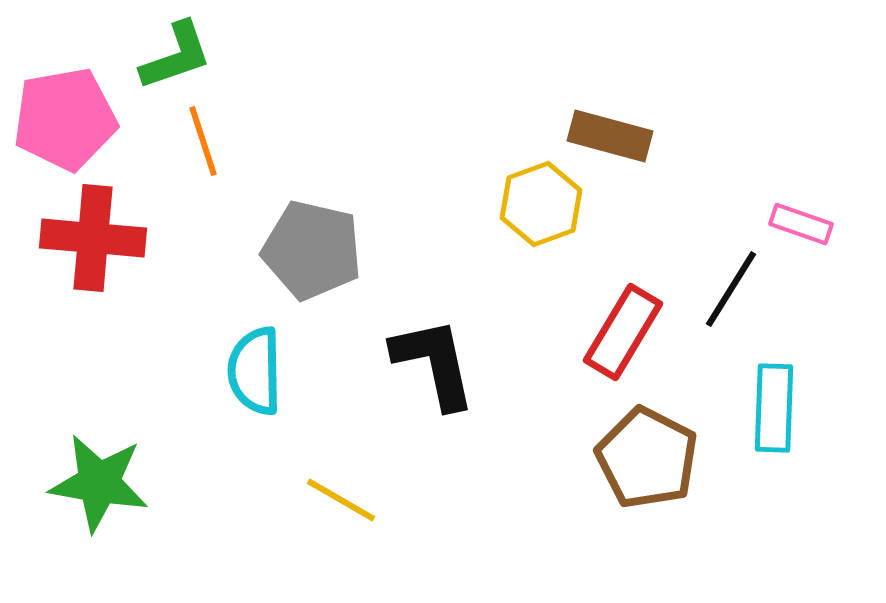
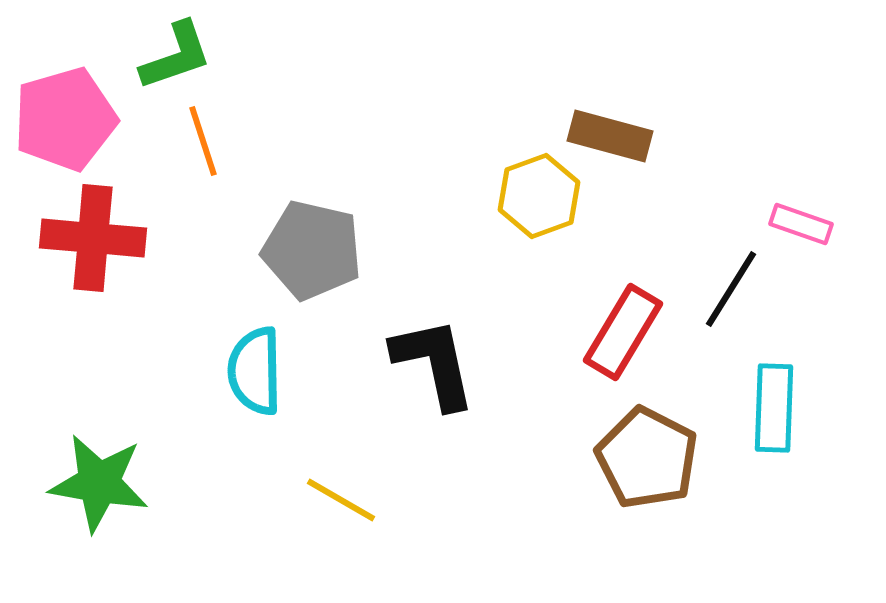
pink pentagon: rotated 6 degrees counterclockwise
yellow hexagon: moved 2 px left, 8 px up
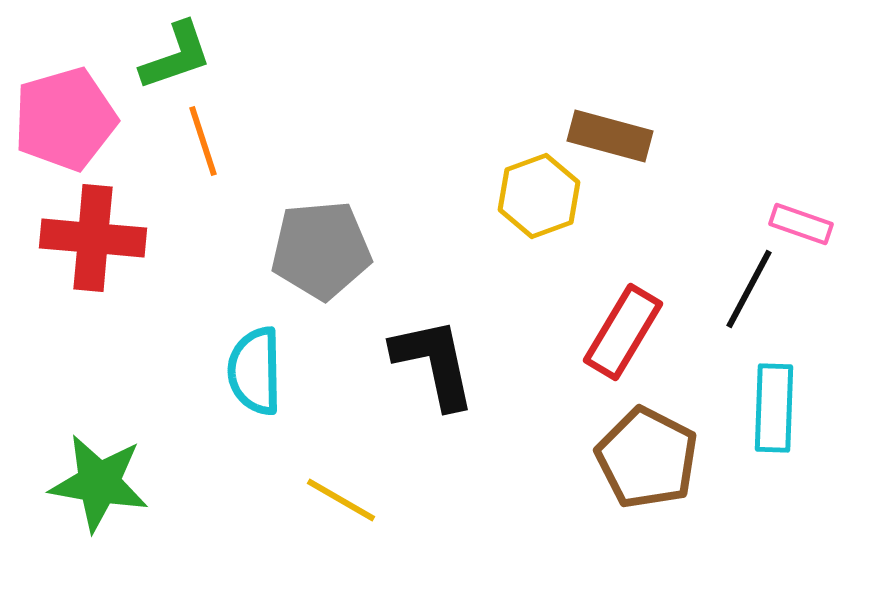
gray pentagon: moved 9 px right; rotated 18 degrees counterclockwise
black line: moved 18 px right; rotated 4 degrees counterclockwise
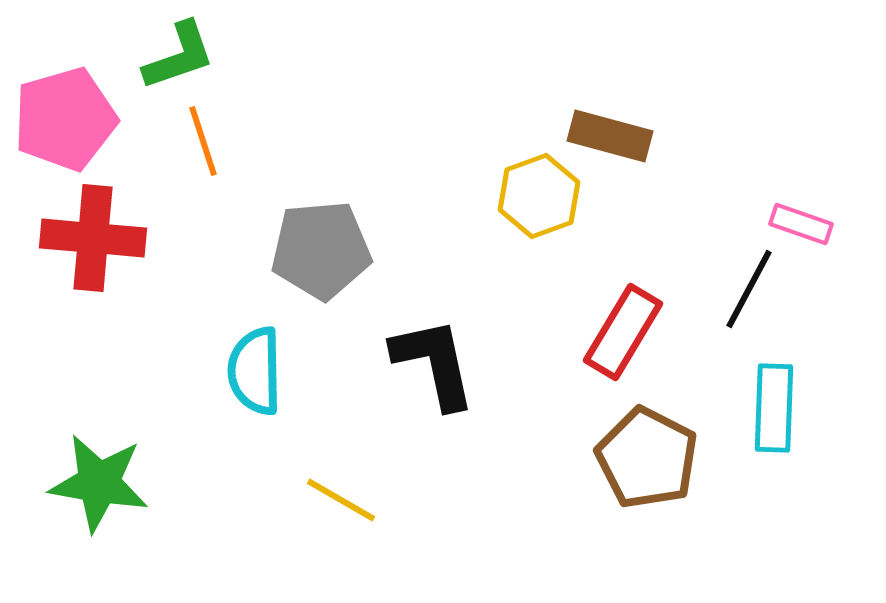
green L-shape: moved 3 px right
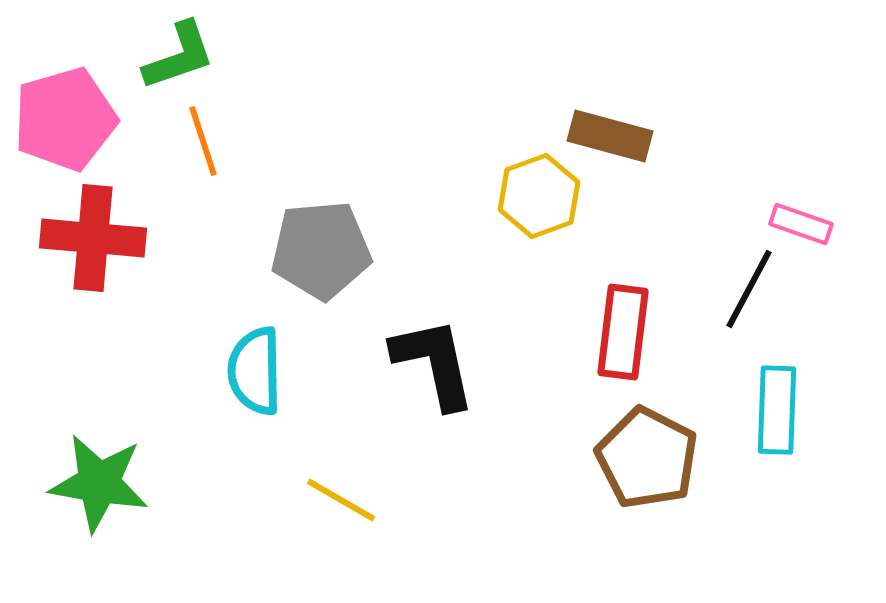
red rectangle: rotated 24 degrees counterclockwise
cyan rectangle: moved 3 px right, 2 px down
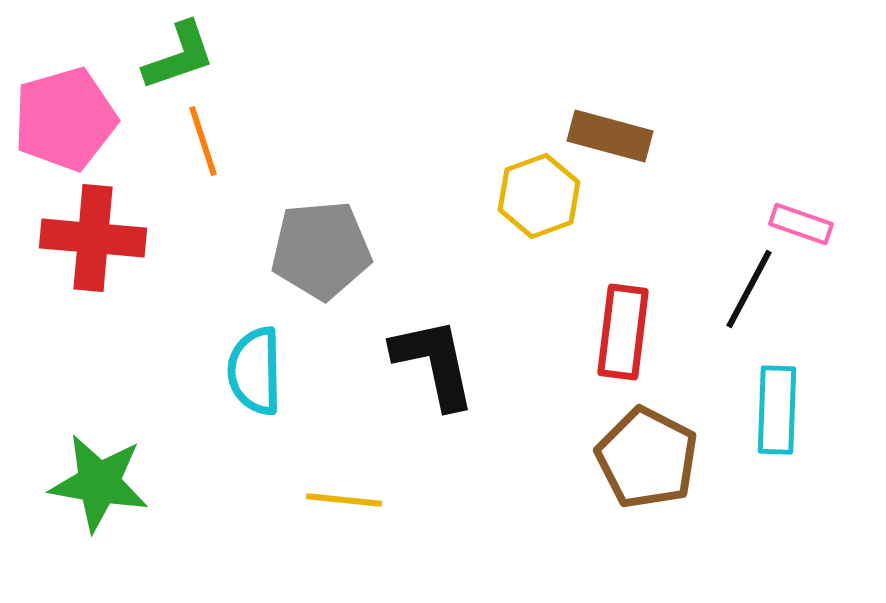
yellow line: moved 3 px right; rotated 24 degrees counterclockwise
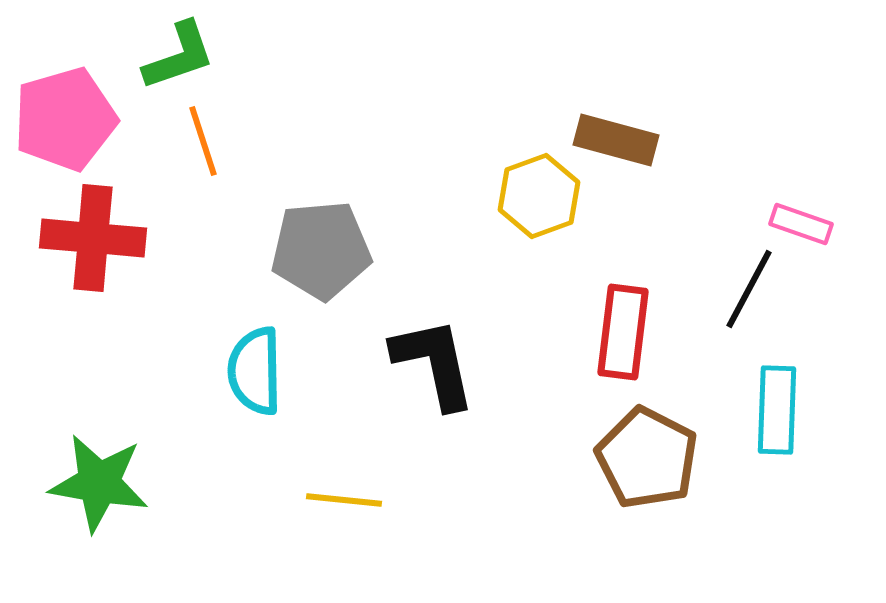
brown rectangle: moved 6 px right, 4 px down
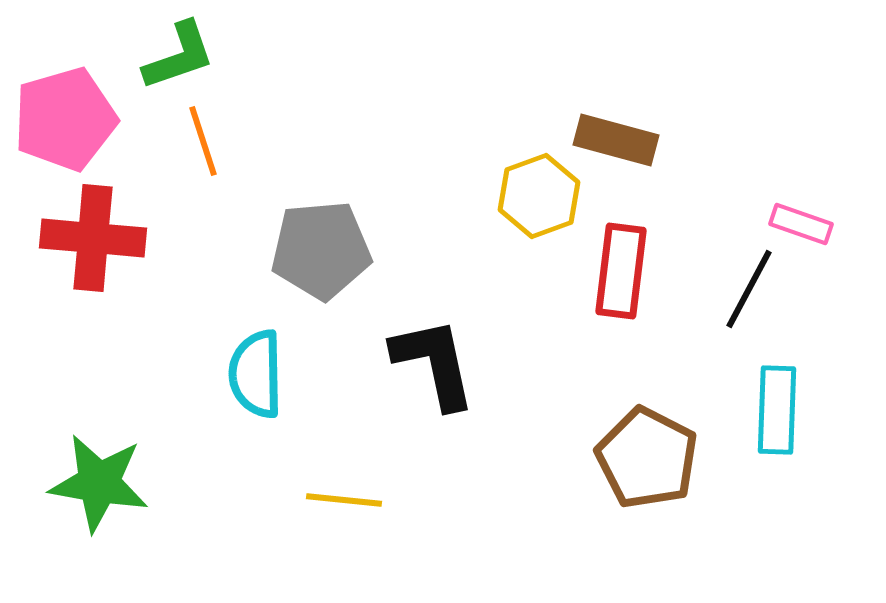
red rectangle: moved 2 px left, 61 px up
cyan semicircle: moved 1 px right, 3 px down
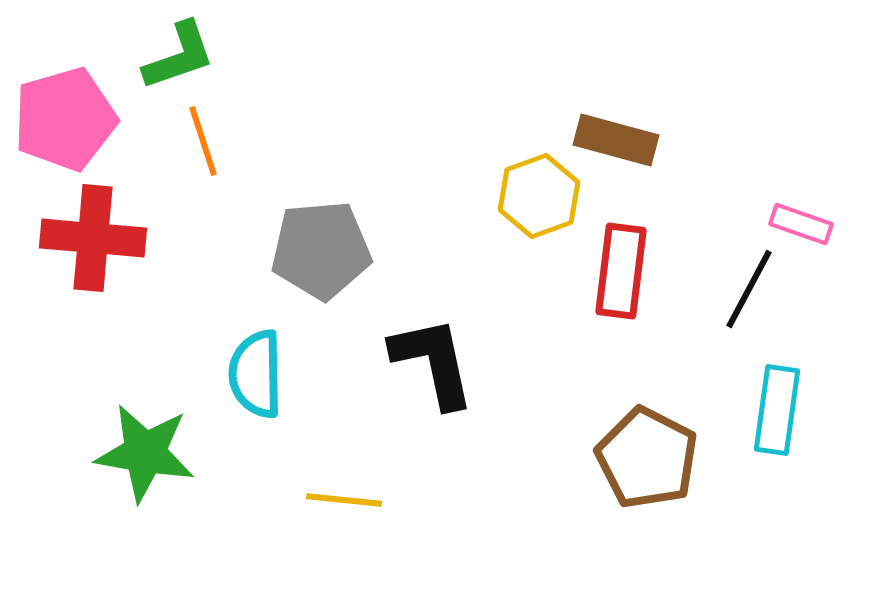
black L-shape: moved 1 px left, 1 px up
cyan rectangle: rotated 6 degrees clockwise
green star: moved 46 px right, 30 px up
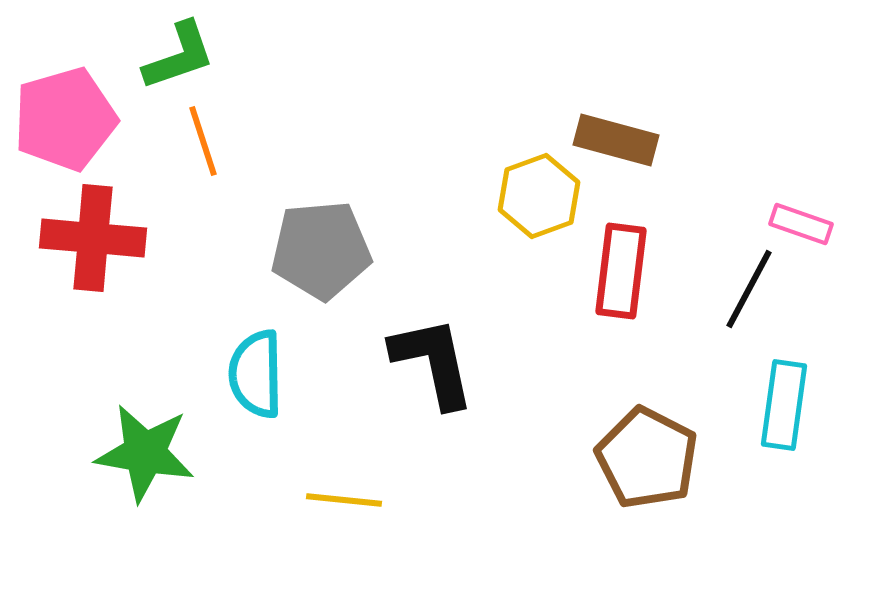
cyan rectangle: moved 7 px right, 5 px up
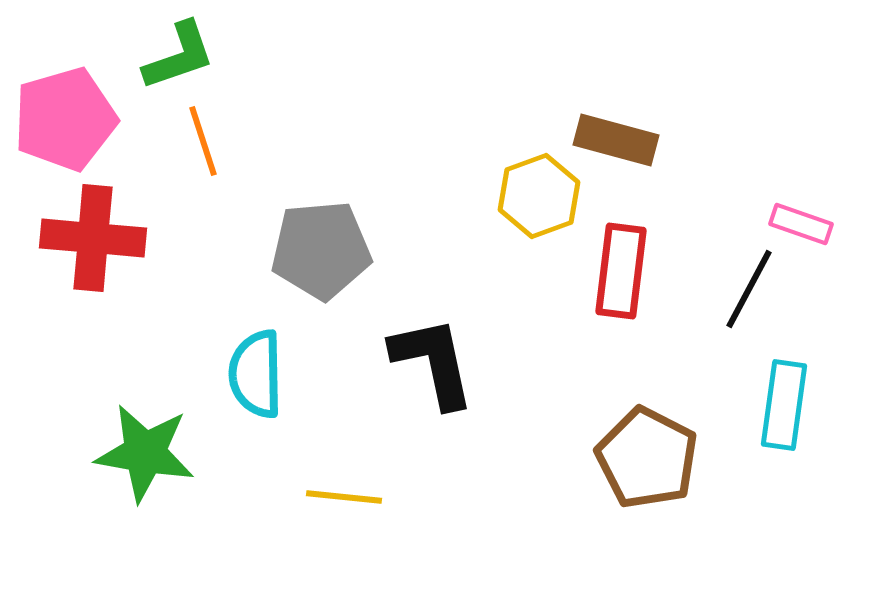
yellow line: moved 3 px up
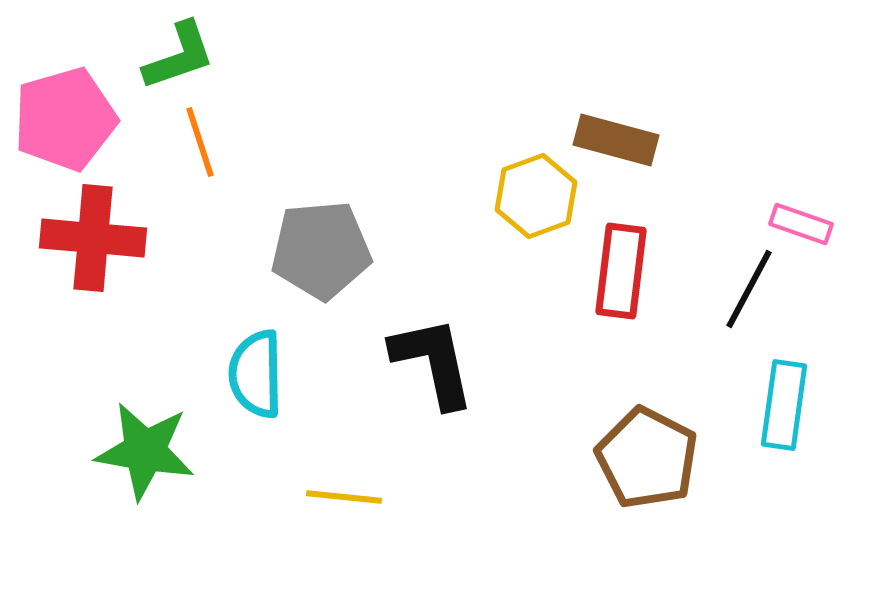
orange line: moved 3 px left, 1 px down
yellow hexagon: moved 3 px left
green star: moved 2 px up
